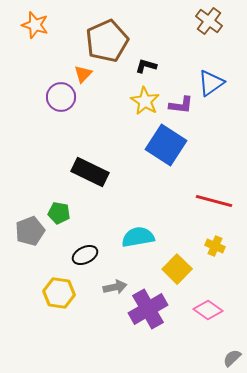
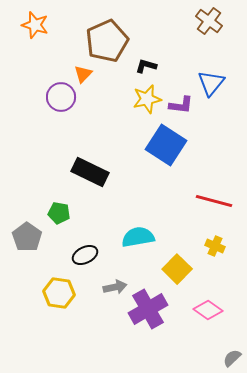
blue triangle: rotated 16 degrees counterclockwise
yellow star: moved 2 px right, 2 px up; rotated 28 degrees clockwise
gray pentagon: moved 3 px left, 6 px down; rotated 16 degrees counterclockwise
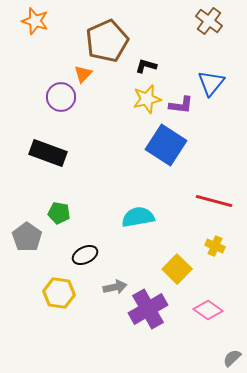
orange star: moved 4 px up
black rectangle: moved 42 px left, 19 px up; rotated 6 degrees counterclockwise
cyan semicircle: moved 20 px up
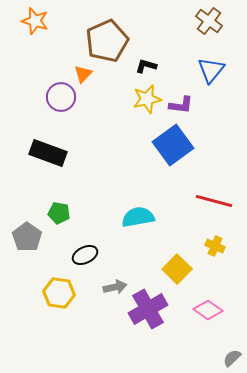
blue triangle: moved 13 px up
blue square: moved 7 px right; rotated 21 degrees clockwise
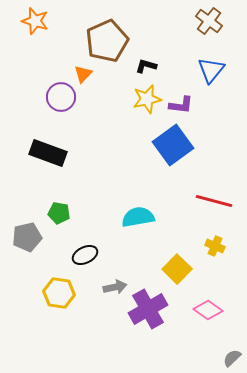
gray pentagon: rotated 24 degrees clockwise
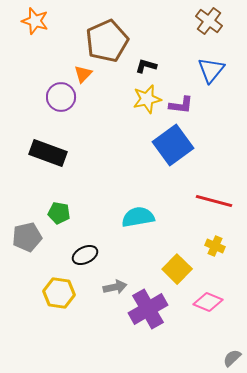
pink diamond: moved 8 px up; rotated 12 degrees counterclockwise
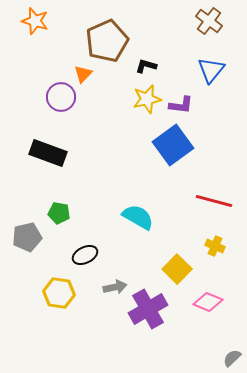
cyan semicircle: rotated 40 degrees clockwise
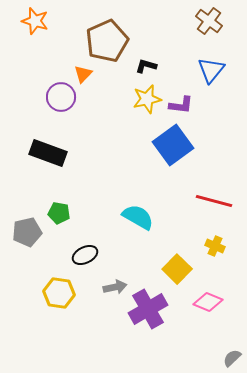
gray pentagon: moved 5 px up
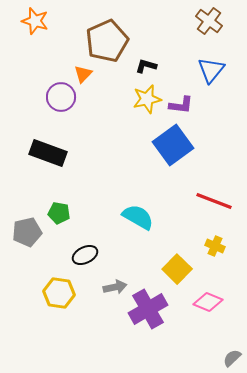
red line: rotated 6 degrees clockwise
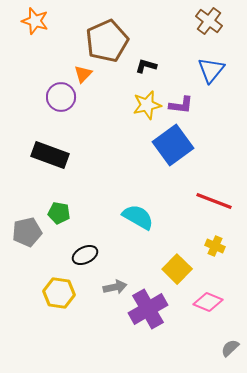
yellow star: moved 6 px down
black rectangle: moved 2 px right, 2 px down
gray semicircle: moved 2 px left, 10 px up
